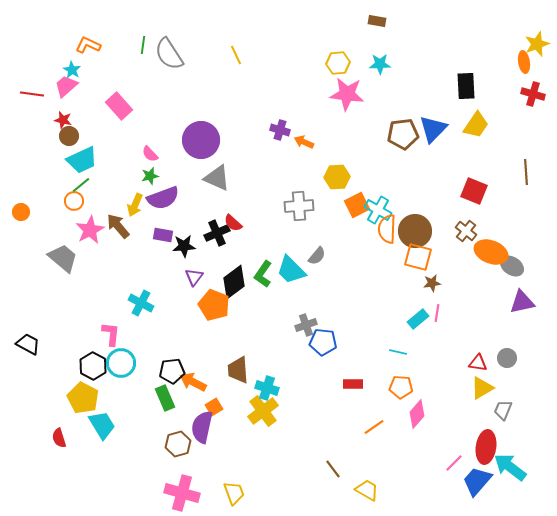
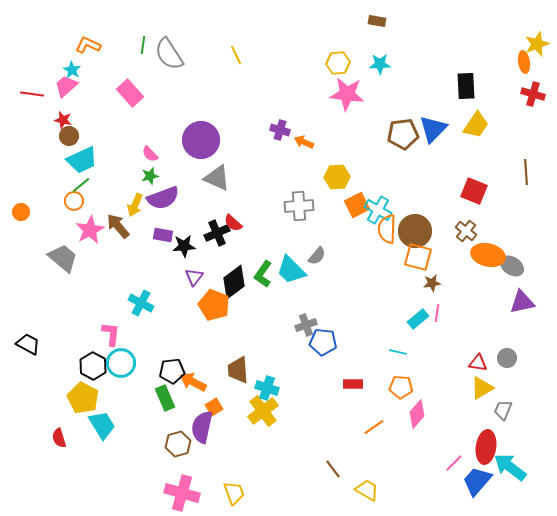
pink rectangle at (119, 106): moved 11 px right, 13 px up
orange ellipse at (491, 252): moved 3 px left, 3 px down; rotated 8 degrees counterclockwise
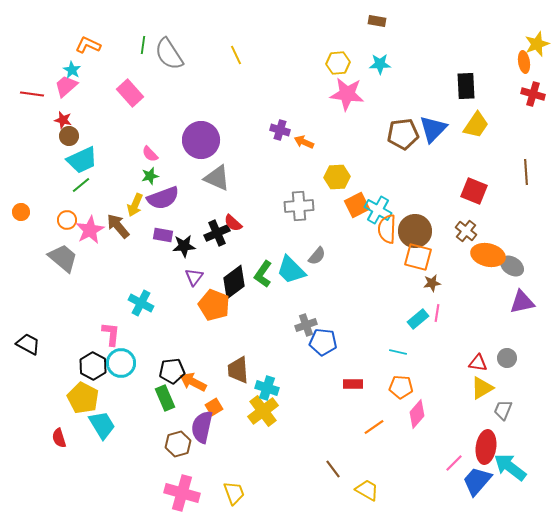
orange circle at (74, 201): moved 7 px left, 19 px down
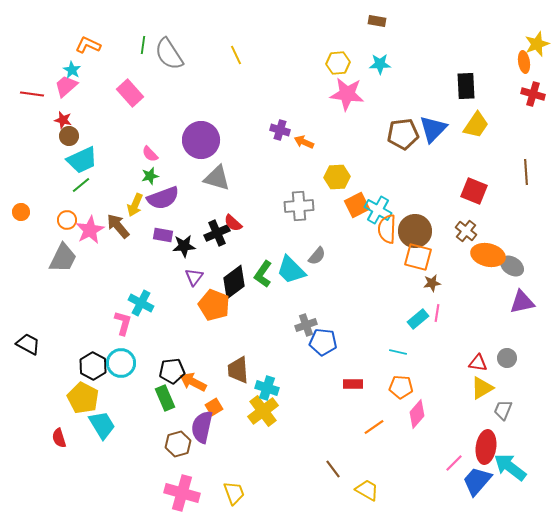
gray triangle at (217, 178): rotated 8 degrees counterclockwise
gray trapezoid at (63, 258): rotated 76 degrees clockwise
pink L-shape at (111, 334): moved 12 px right, 11 px up; rotated 10 degrees clockwise
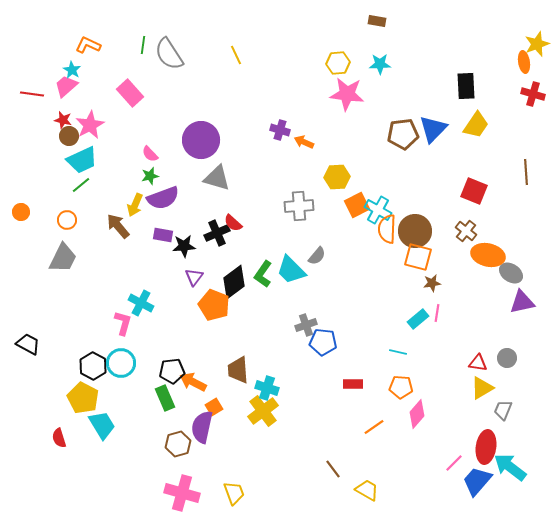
pink star at (90, 230): moved 105 px up
gray ellipse at (512, 266): moved 1 px left, 7 px down
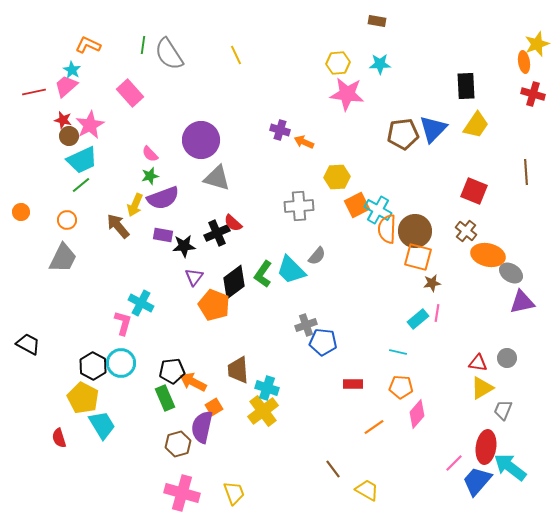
red line at (32, 94): moved 2 px right, 2 px up; rotated 20 degrees counterclockwise
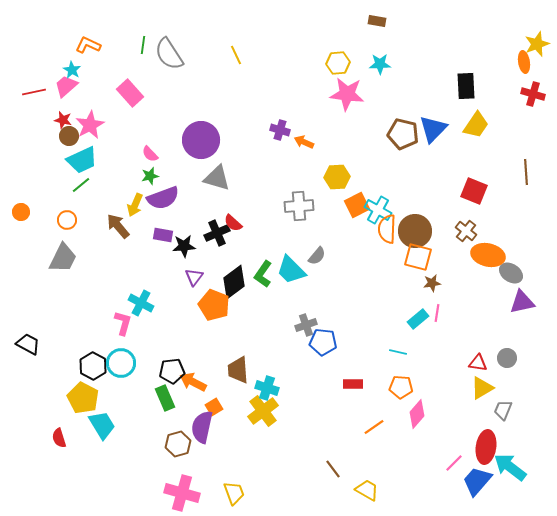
brown pentagon at (403, 134): rotated 20 degrees clockwise
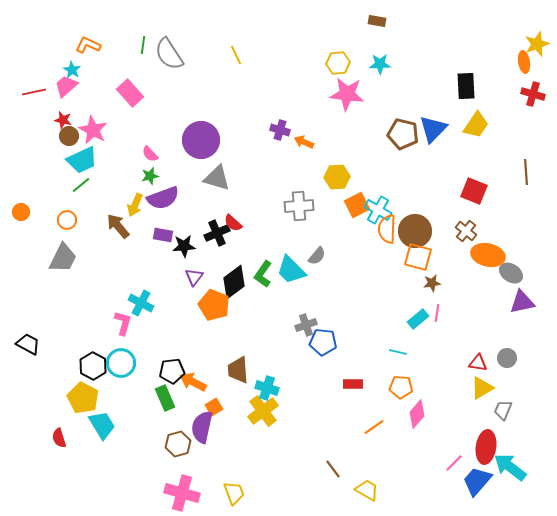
pink star at (90, 125): moved 3 px right, 5 px down; rotated 16 degrees counterclockwise
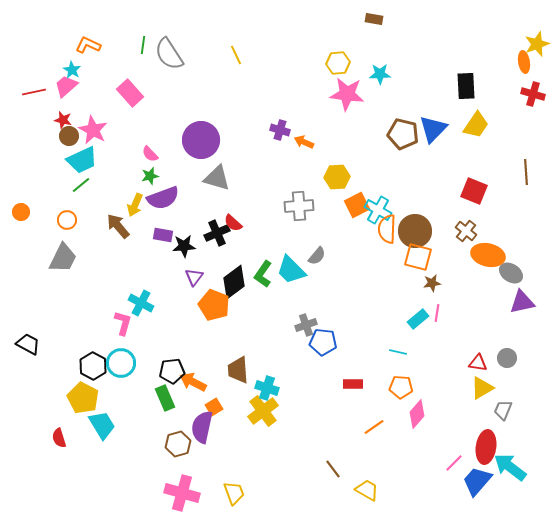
brown rectangle at (377, 21): moved 3 px left, 2 px up
cyan star at (380, 64): moved 10 px down
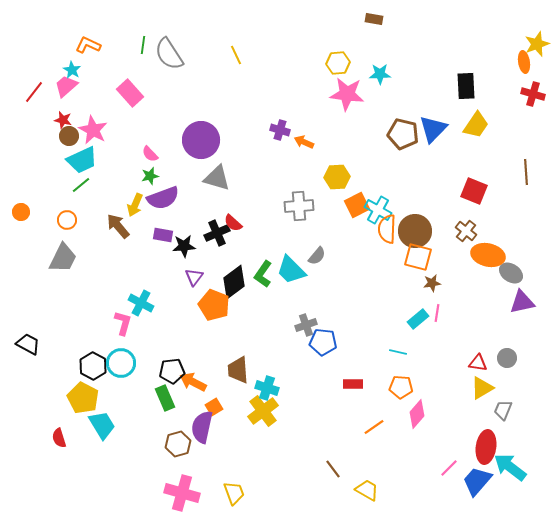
red line at (34, 92): rotated 40 degrees counterclockwise
pink line at (454, 463): moved 5 px left, 5 px down
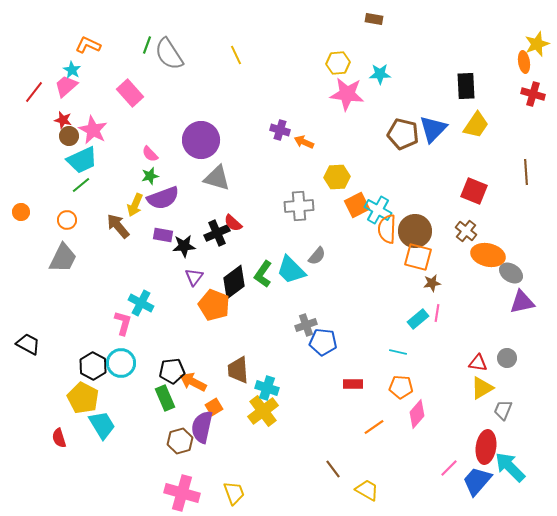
green line at (143, 45): moved 4 px right; rotated 12 degrees clockwise
brown hexagon at (178, 444): moved 2 px right, 3 px up
cyan arrow at (510, 467): rotated 8 degrees clockwise
